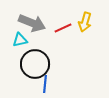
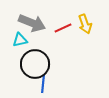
yellow arrow: moved 2 px down; rotated 36 degrees counterclockwise
blue line: moved 2 px left
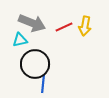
yellow arrow: moved 2 px down; rotated 30 degrees clockwise
red line: moved 1 px right, 1 px up
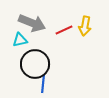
red line: moved 3 px down
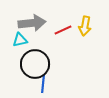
gray arrow: rotated 28 degrees counterclockwise
red line: moved 1 px left
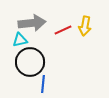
black circle: moved 5 px left, 2 px up
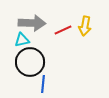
gray arrow: rotated 8 degrees clockwise
cyan triangle: moved 2 px right
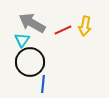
gray arrow: rotated 152 degrees counterclockwise
cyan triangle: rotated 42 degrees counterclockwise
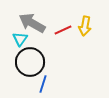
cyan triangle: moved 2 px left, 1 px up
blue line: rotated 12 degrees clockwise
